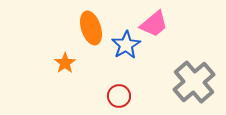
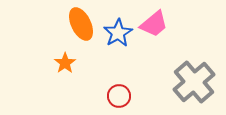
orange ellipse: moved 10 px left, 4 px up; rotated 8 degrees counterclockwise
blue star: moved 8 px left, 12 px up
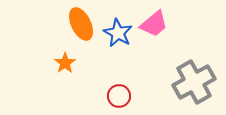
blue star: rotated 12 degrees counterclockwise
gray cross: rotated 12 degrees clockwise
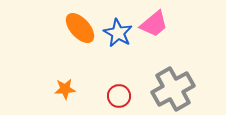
orange ellipse: moved 1 px left, 4 px down; rotated 16 degrees counterclockwise
orange star: moved 26 px down; rotated 30 degrees clockwise
gray cross: moved 21 px left, 7 px down
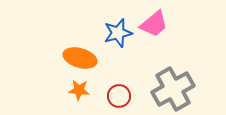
orange ellipse: moved 30 px down; rotated 32 degrees counterclockwise
blue star: rotated 28 degrees clockwise
orange star: moved 14 px right, 1 px down; rotated 10 degrees clockwise
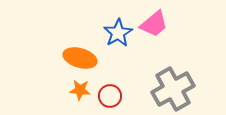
blue star: rotated 16 degrees counterclockwise
orange star: moved 1 px right
red circle: moved 9 px left
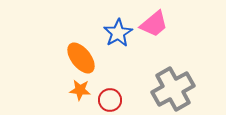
orange ellipse: moved 1 px right; rotated 36 degrees clockwise
red circle: moved 4 px down
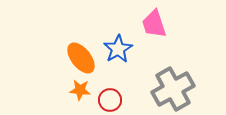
pink trapezoid: rotated 112 degrees clockwise
blue star: moved 16 px down
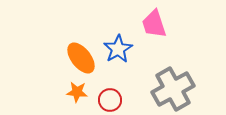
orange star: moved 3 px left, 2 px down
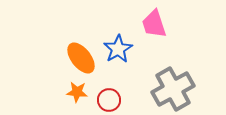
red circle: moved 1 px left
